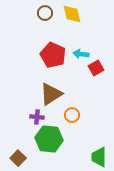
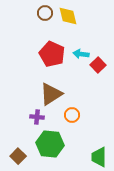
yellow diamond: moved 4 px left, 2 px down
red pentagon: moved 1 px left, 1 px up
red square: moved 2 px right, 3 px up; rotated 14 degrees counterclockwise
green hexagon: moved 1 px right, 5 px down
brown square: moved 2 px up
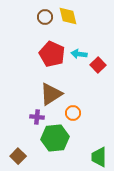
brown circle: moved 4 px down
cyan arrow: moved 2 px left
orange circle: moved 1 px right, 2 px up
green hexagon: moved 5 px right, 6 px up; rotated 12 degrees counterclockwise
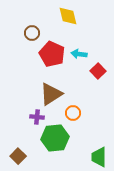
brown circle: moved 13 px left, 16 px down
red square: moved 6 px down
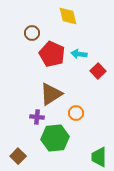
orange circle: moved 3 px right
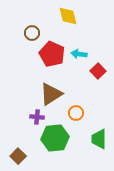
green trapezoid: moved 18 px up
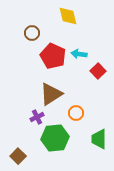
red pentagon: moved 1 px right, 2 px down
purple cross: rotated 32 degrees counterclockwise
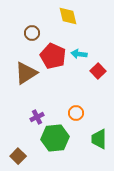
brown triangle: moved 25 px left, 21 px up
